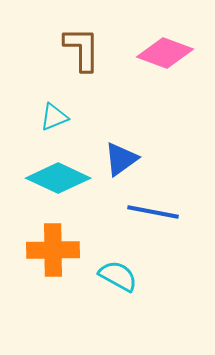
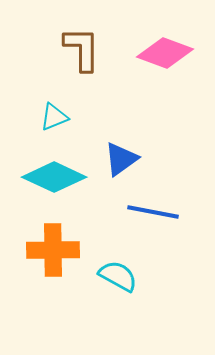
cyan diamond: moved 4 px left, 1 px up
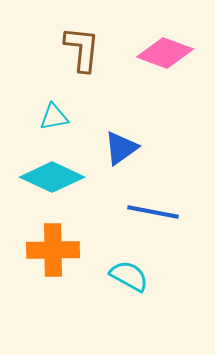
brown L-shape: rotated 6 degrees clockwise
cyan triangle: rotated 12 degrees clockwise
blue triangle: moved 11 px up
cyan diamond: moved 2 px left
cyan semicircle: moved 11 px right
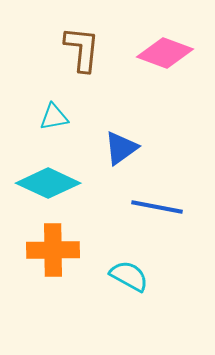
cyan diamond: moved 4 px left, 6 px down
blue line: moved 4 px right, 5 px up
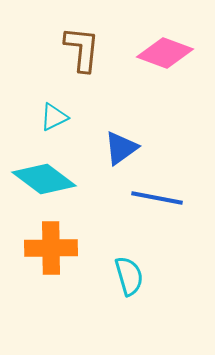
cyan triangle: rotated 16 degrees counterclockwise
cyan diamond: moved 4 px left, 4 px up; rotated 12 degrees clockwise
blue line: moved 9 px up
orange cross: moved 2 px left, 2 px up
cyan semicircle: rotated 45 degrees clockwise
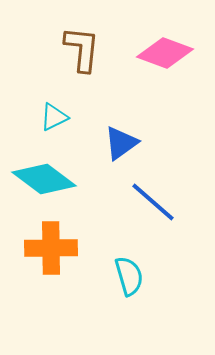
blue triangle: moved 5 px up
blue line: moved 4 px left, 4 px down; rotated 30 degrees clockwise
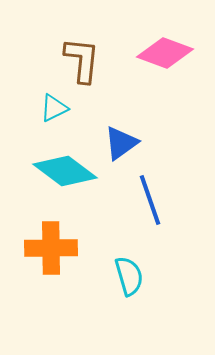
brown L-shape: moved 11 px down
cyan triangle: moved 9 px up
cyan diamond: moved 21 px right, 8 px up
blue line: moved 3 px left, 2 px up; rotated 30 degrees clockwise
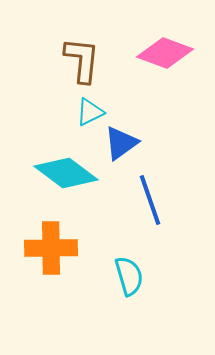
cyan triangle: moved 36 px right, 4 px down
cyan diamond: moved 1 px right, 2 px down
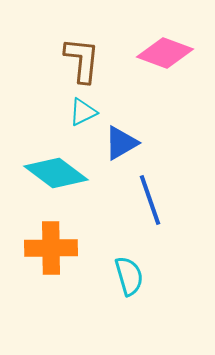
cyan triangle: moved 7 px left
blue triangle: rotated 6 degrees clockwise
cyan diamond: moved 10 px left
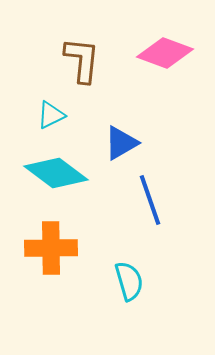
cyan triangle: moved 32 px left, 3 px down
cyan semicircle: moved 5 px down
